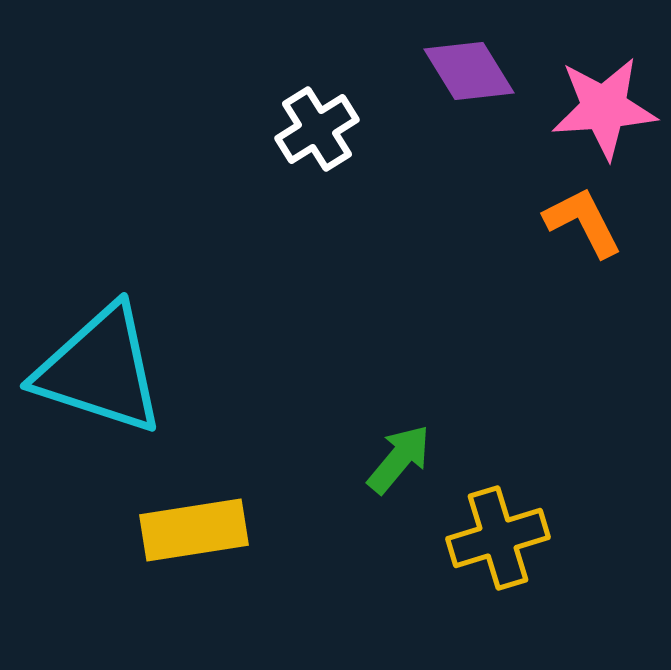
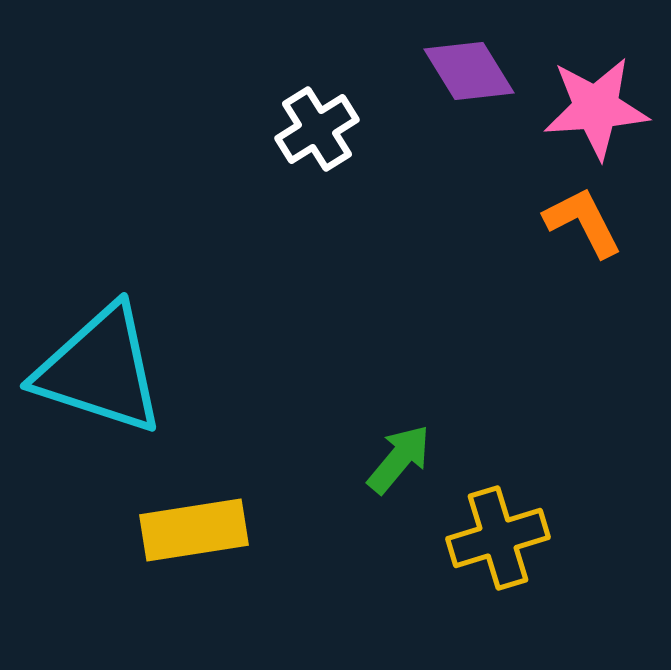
pink star: moved 8 px left
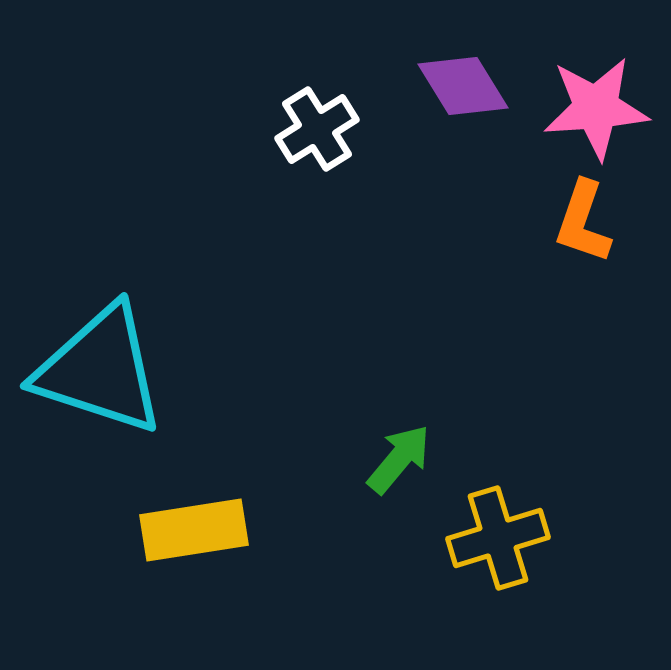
purple diamond: moved 6 px left, 15 px down
orange L-shape: rotated 134 degrees counterclockwise
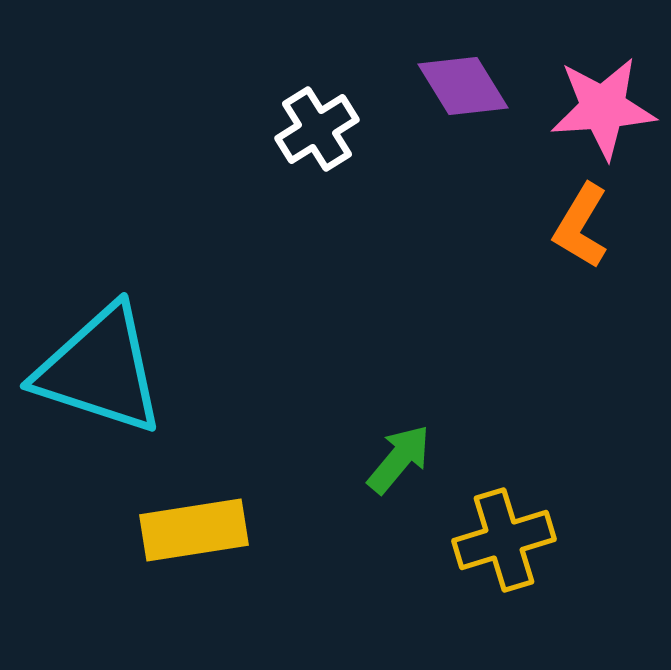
pink star: moved 7 px right
orange L-shape: moved 2 px left, 4 px down; rotated 12 degrees clockwise
yellow cross: moved 6 px right, 2 px down
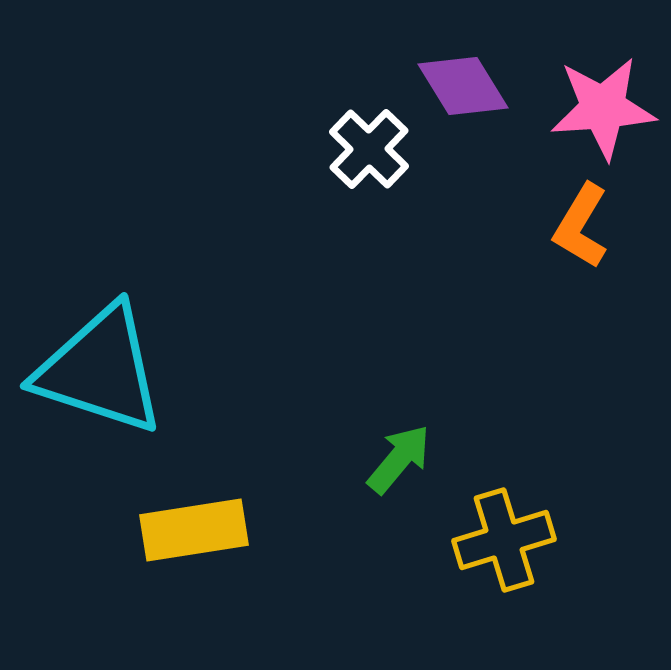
white cross: moved 52 px right, 20 px down; rotated 14 degrees counterclockwise
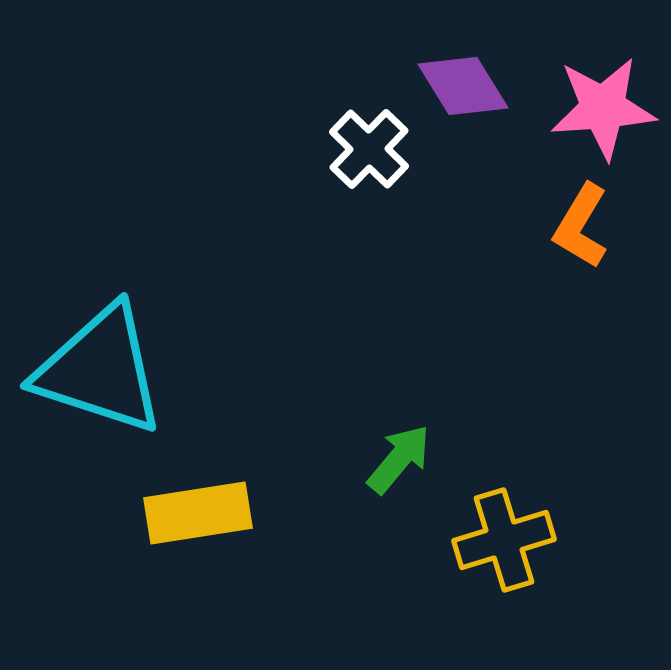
yellow rectangle: moved 4 px right, 17 px up
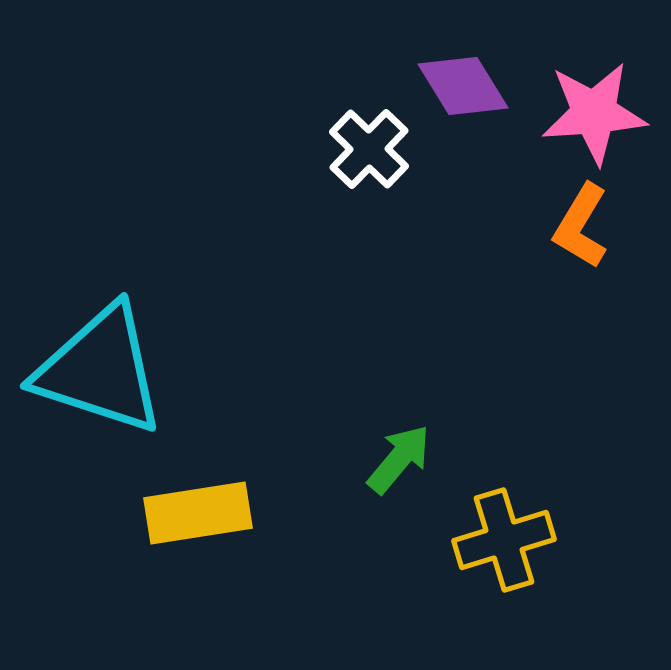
pink star: moved 9 px left, 5 px down
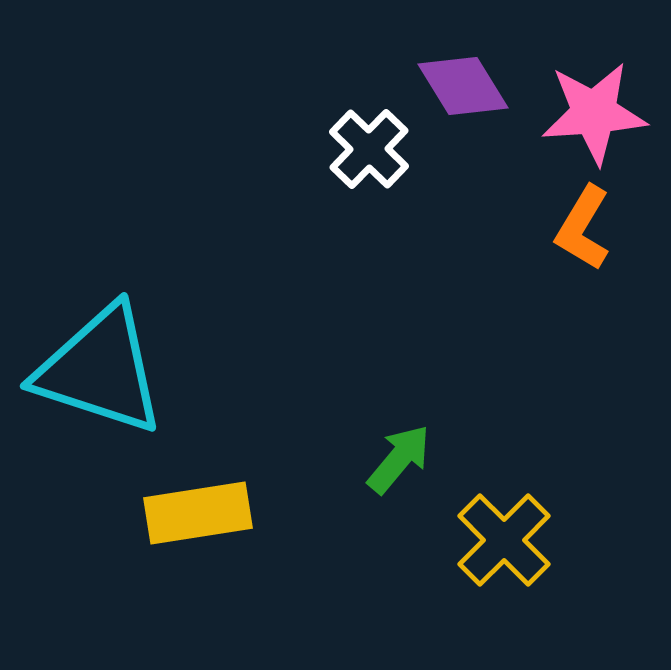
orange L-shape: moved 2 px right, 2 px down
yellow cross: rotated 28 degrees counterclockwise
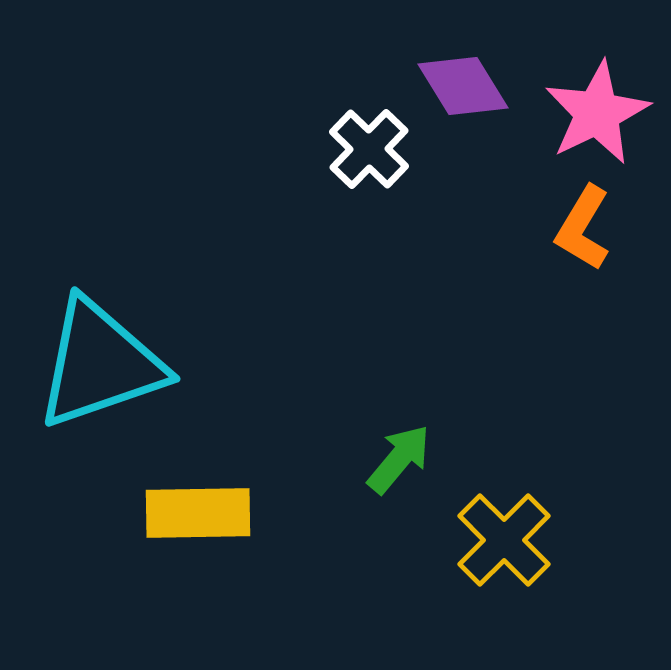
pink star: moved 3 px right; rotated 22 degrees counterclockwise
cyan triangle: moved 6 px up; rotated 37 degrees counterclockwise
yellow rectangle: rotated 8 degrees clockwise
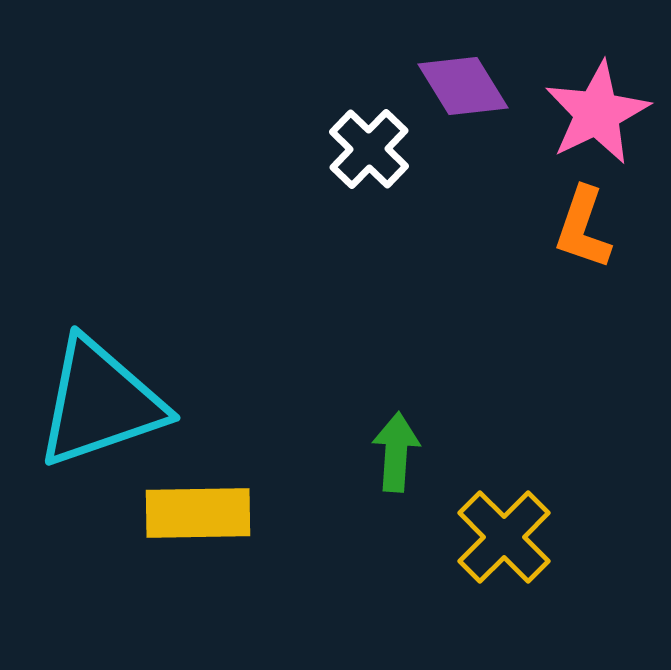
orange L-shape: rotated 12 degrees counterclockwise
cyan triangle: moved 39 px down
green arrow: moved 3 px left, 7 px up; rotated 36 degrees counterclockwise
yellow cross: moved 3 px up
